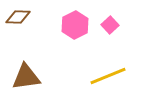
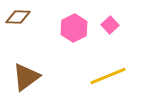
pink hexagon: moved 1 px left, 3 px down
brown triangle: rotated 28 degrees counterclockwise
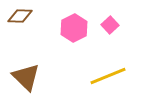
brown diamond: moved 2 px right, 1 px up
brown triangle: rotated 40 degrees counterclockwise
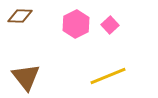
pink hexagon: moved 2 px right, 4 px up
brown triangle: rotated 8 degrees clockwise
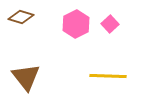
brown diamond: moved 1 px right, 1 px down; rotated 15 degrees clockwise
pink square: moved 1 px up
yellow line: rotated 24 degrees clockwise
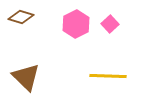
brown triangle: rotated 8 degrees counterclockwise
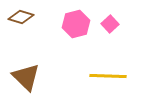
pink hexagon: rotated 12 degrees clockwise
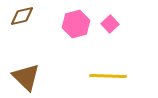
brown diamond: moved 1 px right, 1 px up; rotated 30 degrees counterclockwise
